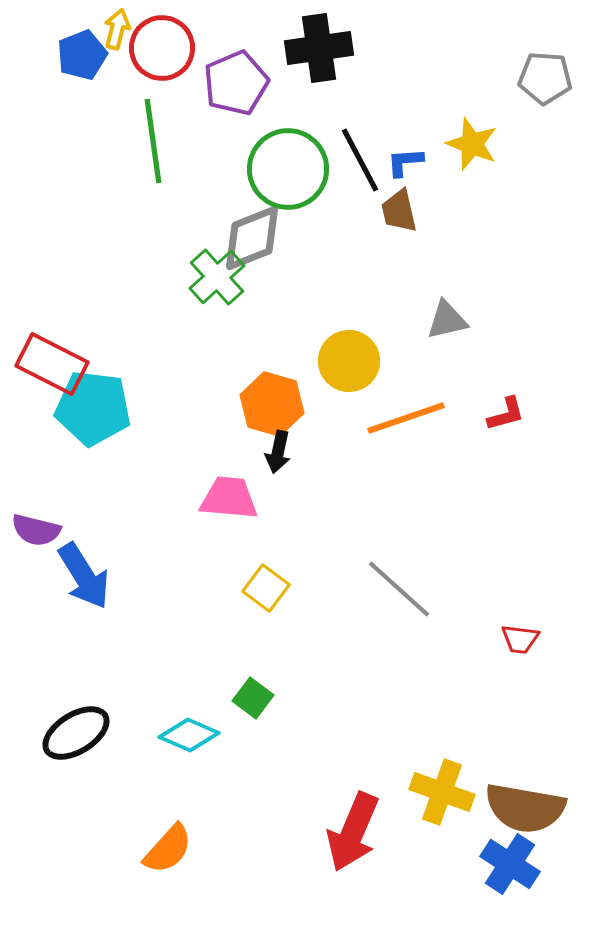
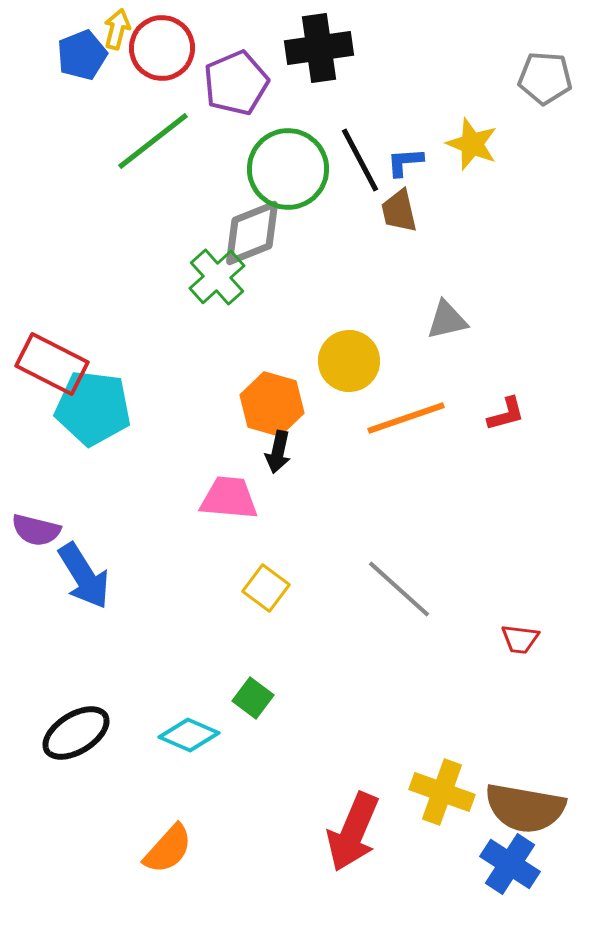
green line: rotated 60 degrees clockwise
gray diamond: moved 5 px up
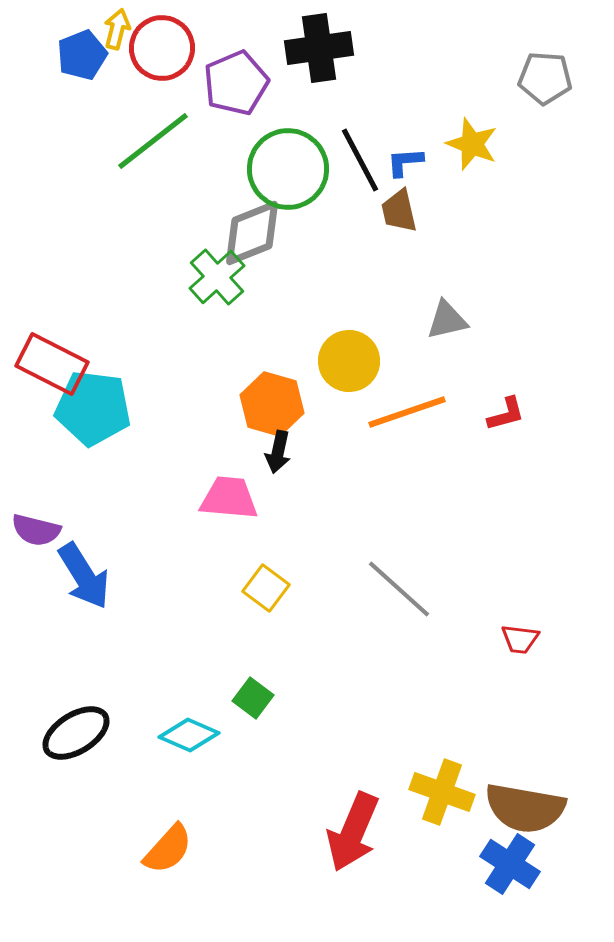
orange line: moved 1 px right, 6 px up
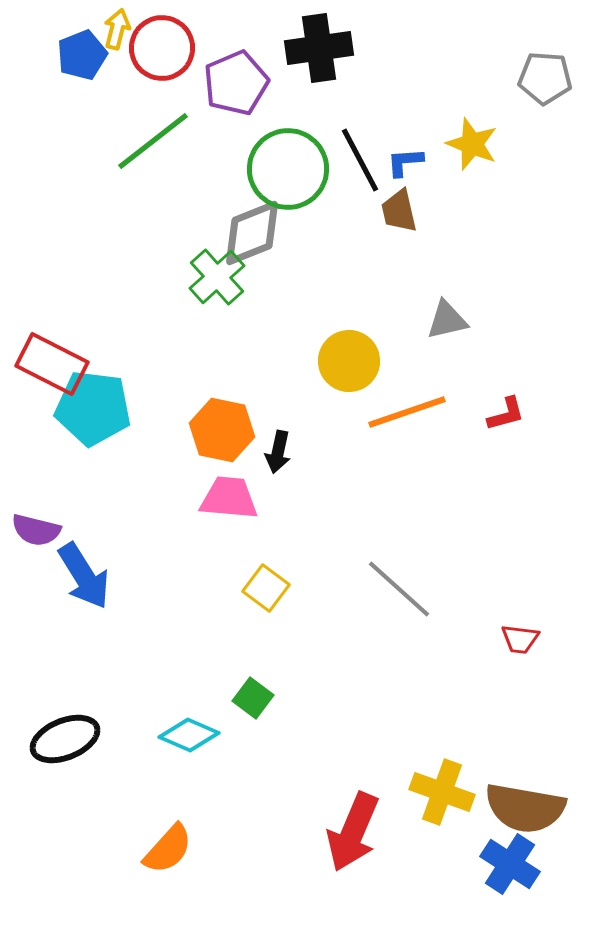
orange hexagon: moved 50 px left, 26 px down; rotated 4 degrees counterclockwise
black ellipse: moved 11 px left, 6 px down; rotated 10 degrees clockwise
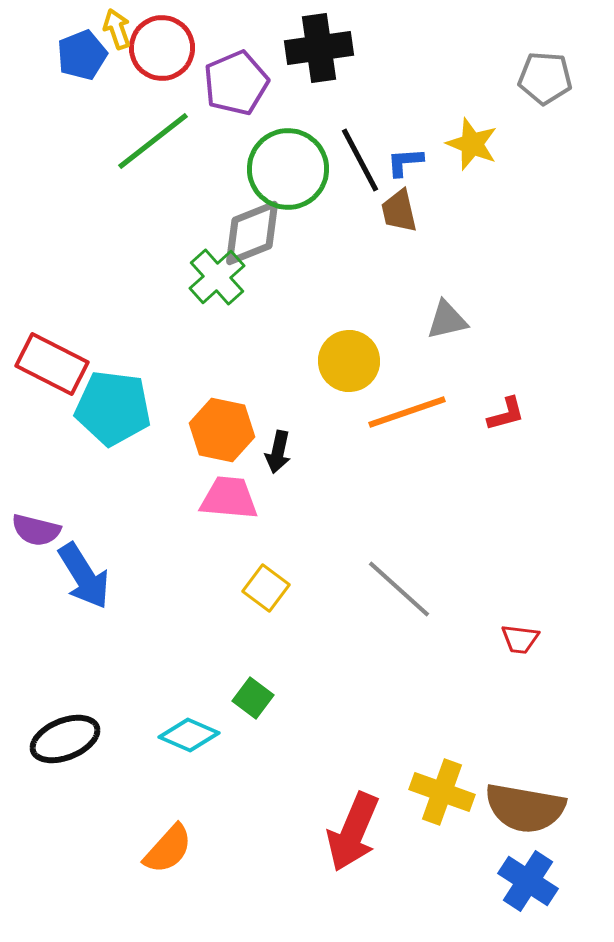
yellow arrow: rotated 33 degrees counterclockwise
cyan pentagon: moved 20 px right
blue cross: moved 18 px right, 17 px down
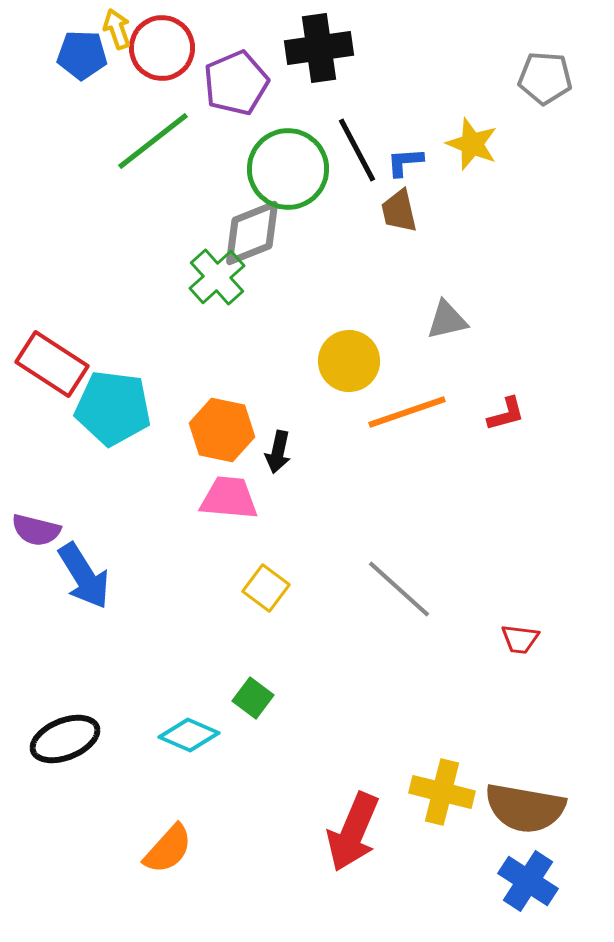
blue pentagon: rotated 24 degrees clockwise
black line: moved 3 px left, 10 px up
red rectangle: rotated 6 degrees clockwise
yellow cross: rotated 6 degrees counterclockwise
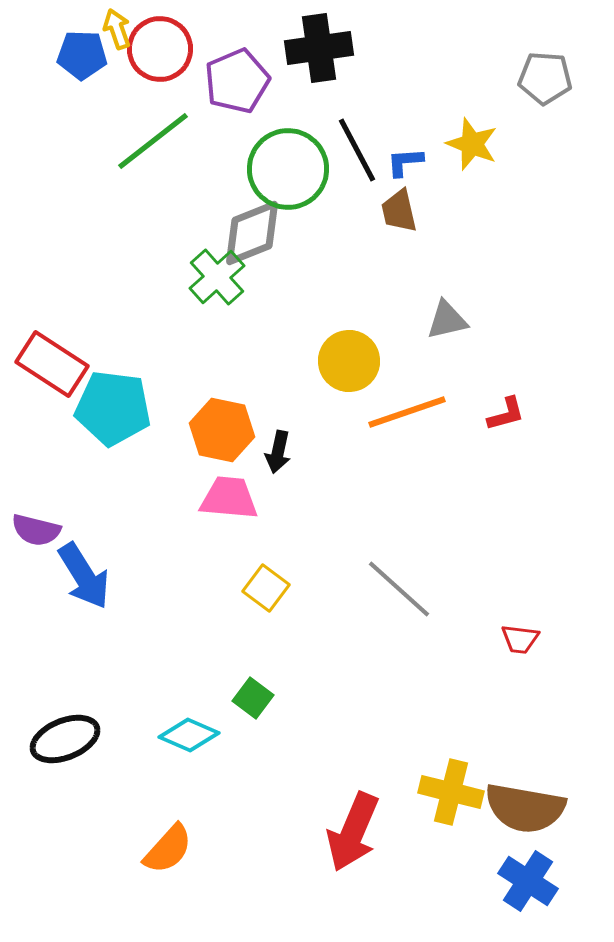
red circle: moved 2 px left, 1 px down
purple pentagon: moved 1 px right, 2 px up
yellow cross: moved 9 px right
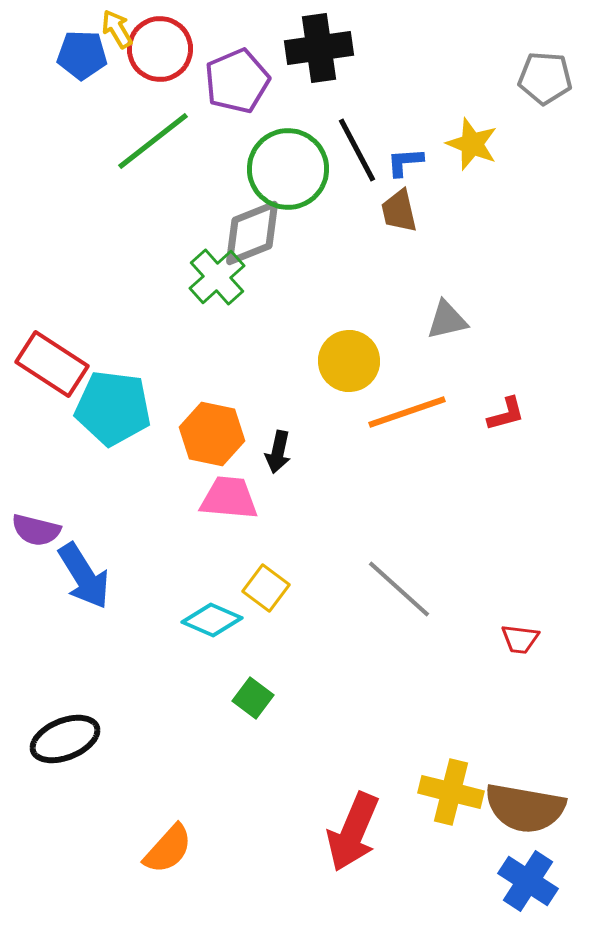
yellow arrow: rotated 12 degrees counterclockwise
orange hexagon: moved 10 px left, 4 px down
cyan diamond: moved 23 px right, 115 px up
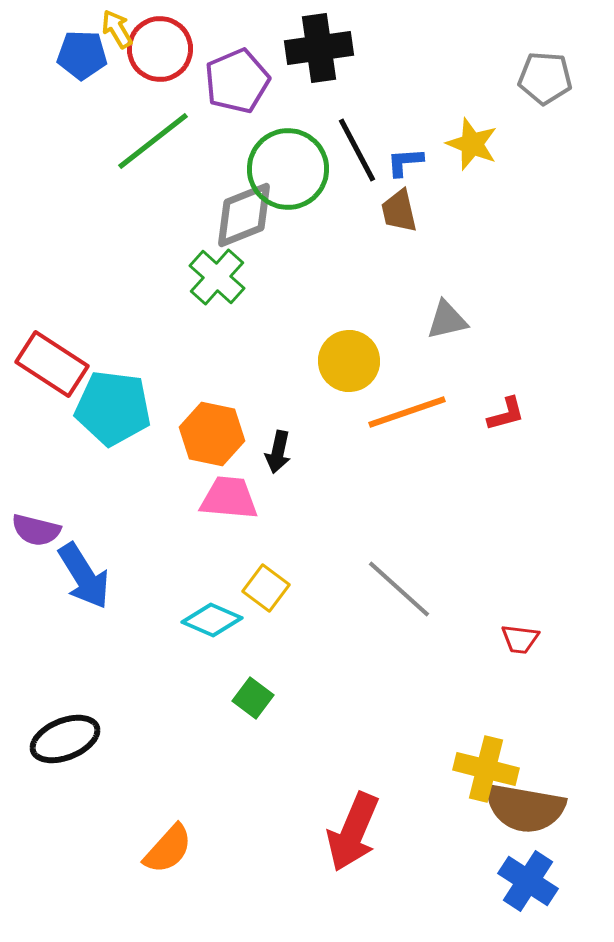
gray diamond: moved 8 px left, 18 px up
green cross: rotated 6 degrees counterclockwise
yellow cross: moved 35 px right, 23 px up
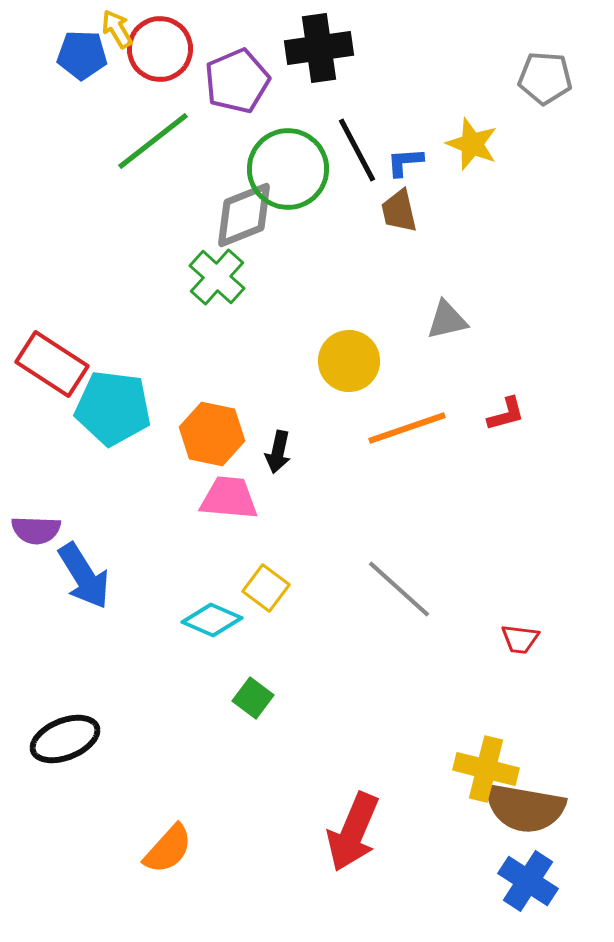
orange line: moved 16 px down
purple semicircle: rotated 12 degrees counterclockwise
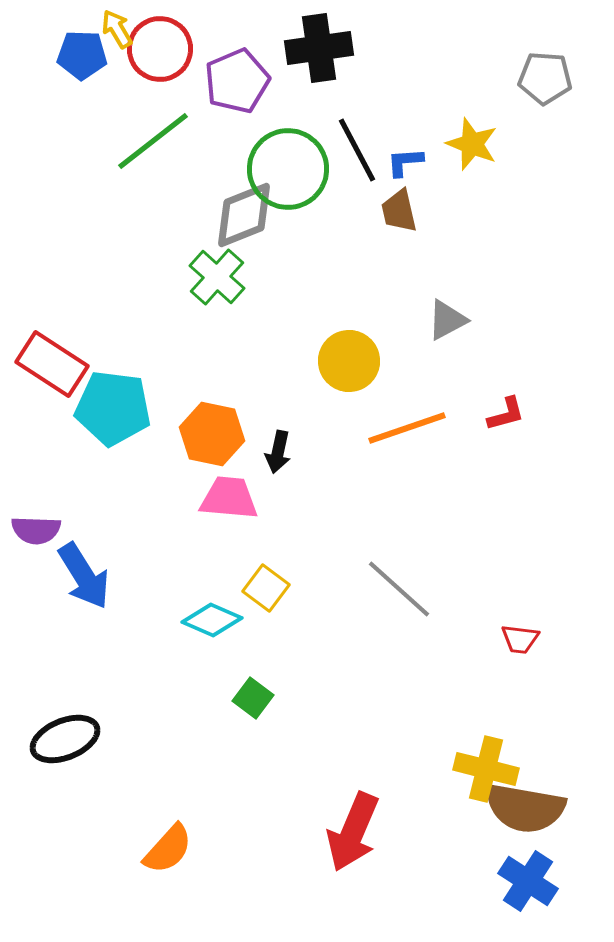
gray triangle: rotated 15 degrees counterclockwise
